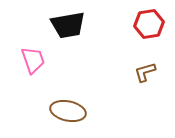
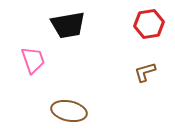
brown ellipse: moved 1 px right
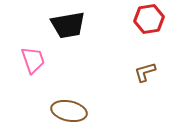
red hexagon: moved 5 px up
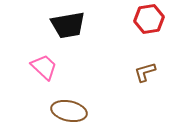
pink trapezoid: moved 11 px right, 7 px down; rotated 28 degrees counterclockwise
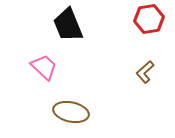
black trapezoid: rotated 78 degrees clockwise
brown L-shape: rotated 25 degrees counterclockwise
brown ellipse: moved 2 px right, 1 px down
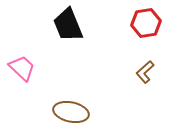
red hexagon: moved 3 px left, 4 px down
pink trapezoid: moved 22 px left, 1 px down
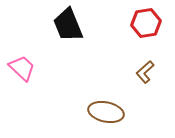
brown ellipse: moved 35 px right
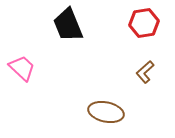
red hexagon: moved 2 px left
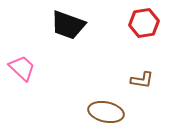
black trapezoid: rotated 48 degrees counterclockwise
brown L-shape: moved 3 px left, 8 px down; rotated 130 degrees counterclockwise
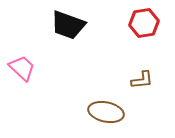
brown L-shape: rotated 15 degrees counterclockwise
